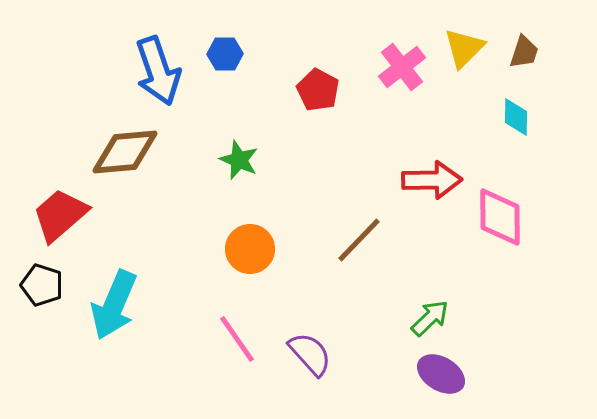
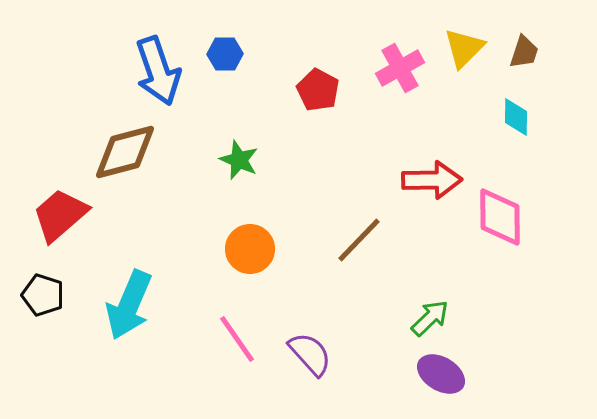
pink cross: moved 2 px left, 1 px down; rotated 9 degrees clockwise
brown diamond: rotated 10 degrees counterclockwise
black pentagon: moved 1 px right, 10 px down
cyan arrow: moved 15 px right
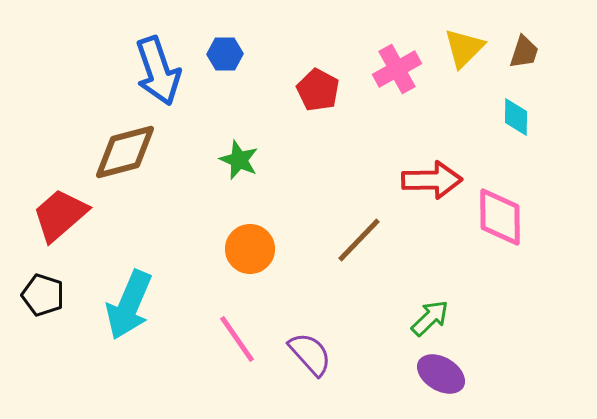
pink cross: moved 3 px left, 1 px down
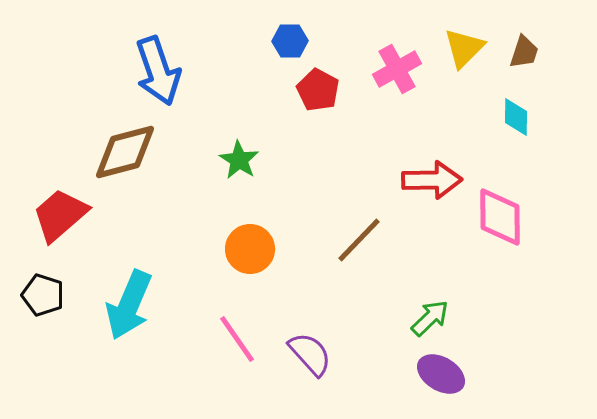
blue hexagon: moved 65 px right, 13 px up
green star: rotated 9 degrees clockwise
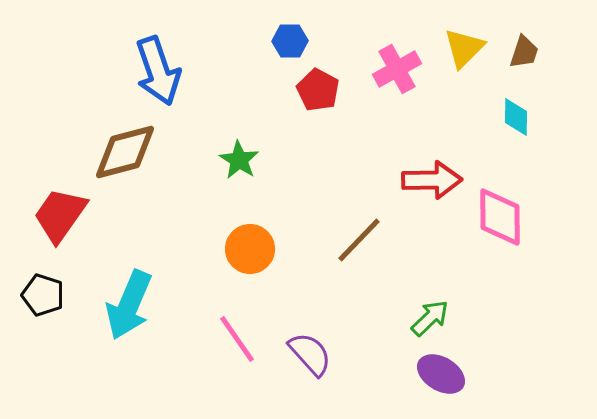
red trapezoid: rotated 14 degrees counterclockwise
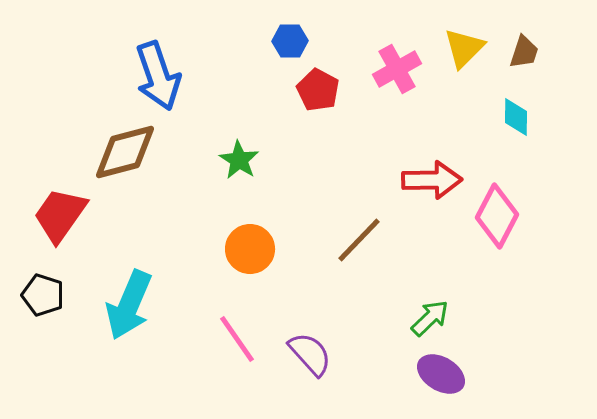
blue arrow: moved 5 px down
pink diamond: moved 3 px left, 1 px up; rotated 28 degrees clockwise
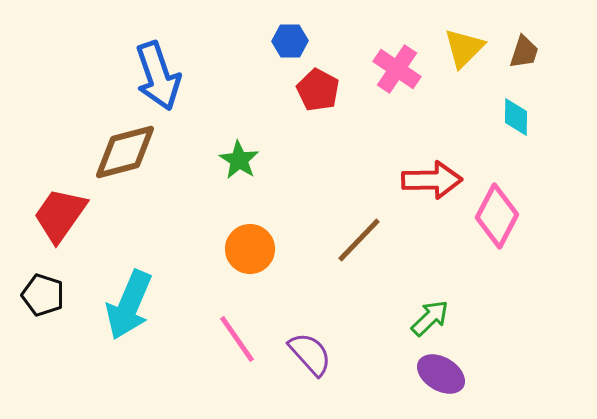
pink cross: rotated 27 degrees counterclockwise
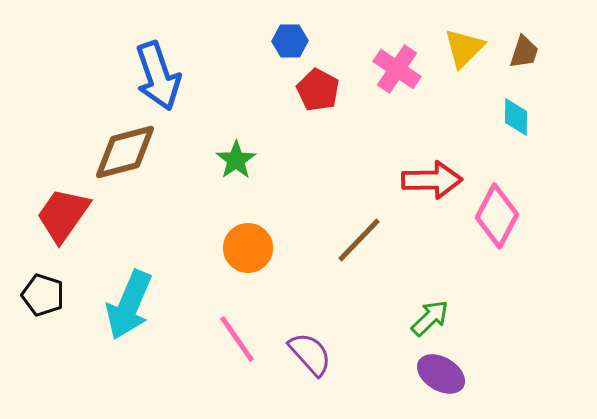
green star: moved 3 px left; rotated 6 degrees clockwise
red trapezoid: moved 3 px right
orange circle: moved 2 px left, 1 px up
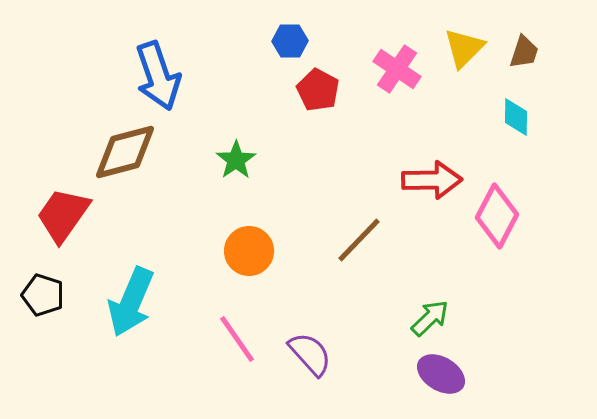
orange circle: moved 1 px right, 3 px down
cyan arrow: moved 2 px right, 3 px up
